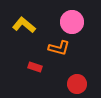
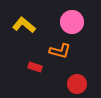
orange L-shape: moved 1 px right, 3 px down
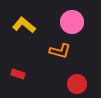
red rectangle: moved 17 px left, 7 px down
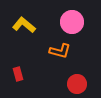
red rectangle: rotated 56 degrees clockwise
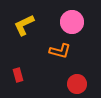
yellow L-shape: rotated 65 degrees counterclockwise
red rectangle: moved 1 px down
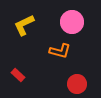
red rectangle: rotated 32 degrees counterclockwise
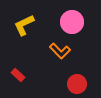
orange L-shape: rotated 30 degrees clockwise
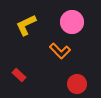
yellow L-shape: moved 2 px right
red rectangle: moved 1 px right
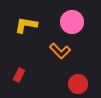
yellow L-shape: rotated 35 degrees clockwise
red rectangle: rotated 72 degrees clockwise
red circle: moved 1 px right
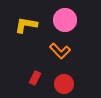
pink circle: moved 7 px left, 2 px up
red rectangle: moved 16 px right, 3 px down
red circle: moved 14 px left
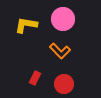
pink circle: moved 2 px left, 1 px up
